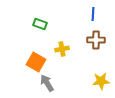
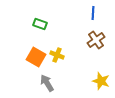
blue line: moved 1 px up
brown cross: rotated 36 degrees counterclockwise
yellow cross: moved 5 px left, 6 px down; rotated 32 degrees clockwise
orange square: moved 5 px up
yellow star: rotated 24 degrees clockwise
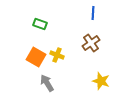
brown cross: moved 5 px left, 3 px down
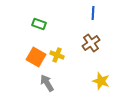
green rectangle: moved 1 px left
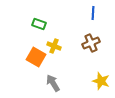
brown cross: rotated 12 degrees clockwise
yellow cross: moved 3 px left, 9 px up
gray arrow: moved 6 px right
